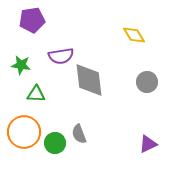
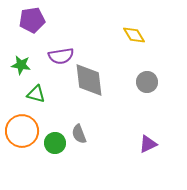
green triangle: rotated 12 degrees clockwise
orange circle: moved 2 px left, 1 px up
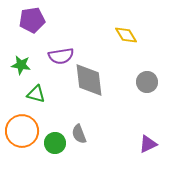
yellow diamond: moved 8 px left
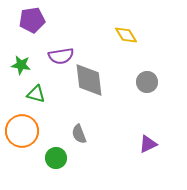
green circle: moved 1 px right, 15 px down
